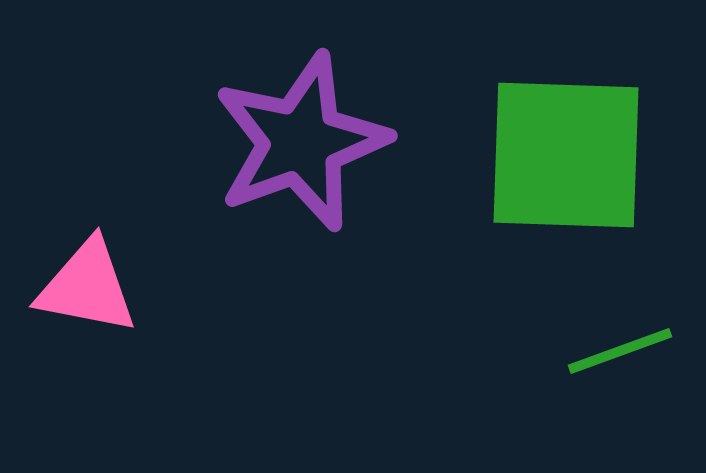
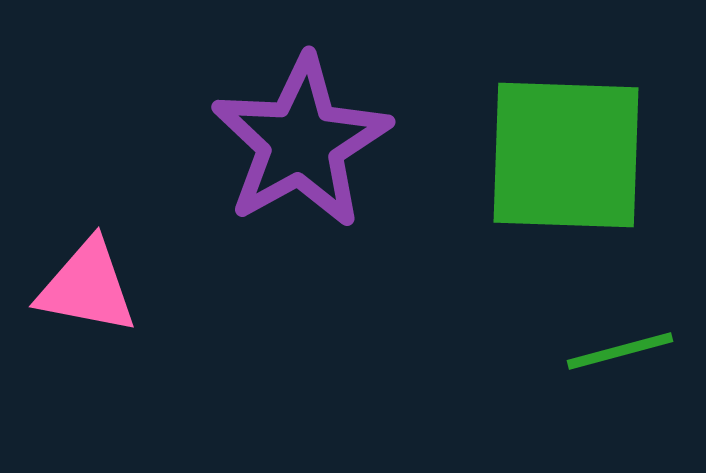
purple star: rotated 9 degrees counterclockwise
green line: rotated 5 degrees clockwise
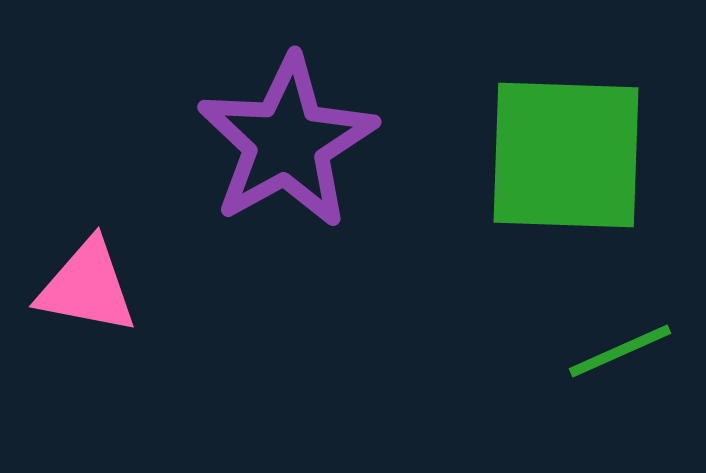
purple star: moved 14 px left
green line: rotated 9 degrees counterclockwise
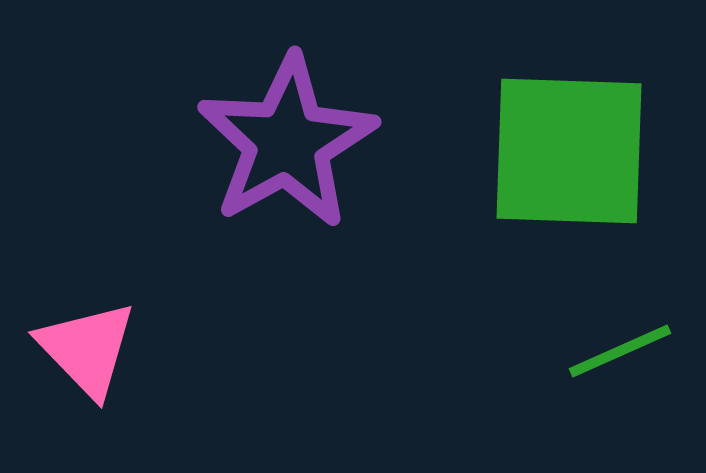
green square: moved 3 px right, 4 px up
pink triangle: moved 62 px down; rotated 35 degrees clockwise
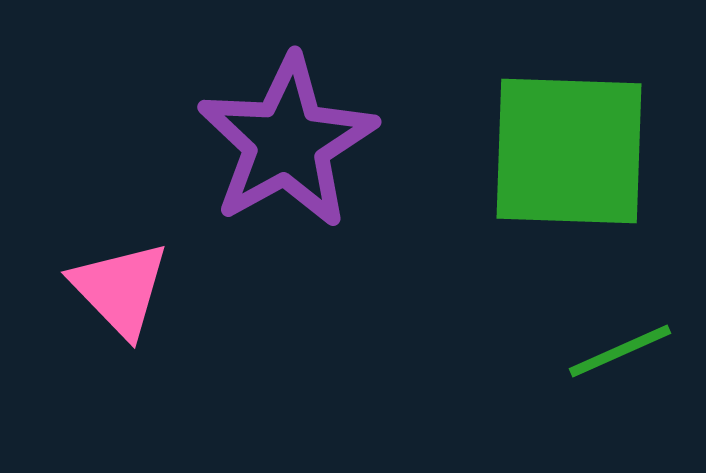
pink triangle: moved 33 px right, 60 px up
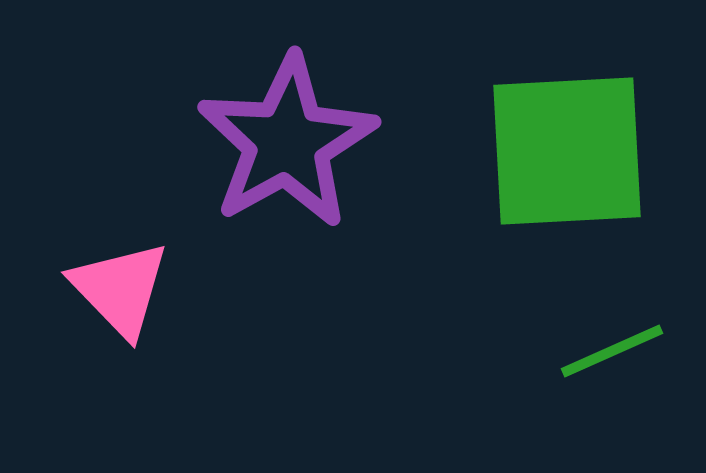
green square: moved 2 px left; rotated 5 degrees counterclockwise
green line: moved 8 px left
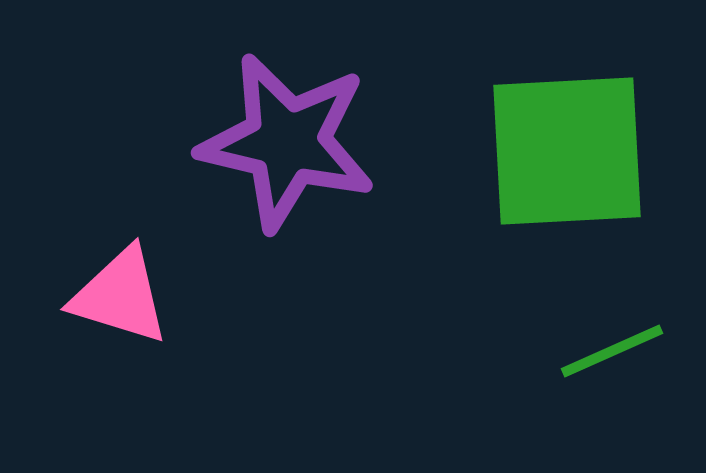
purple star: rotated 30 degrees counterclockwise
pink triangle: moved 7 px down; rotated 29 degrees counterclockwise
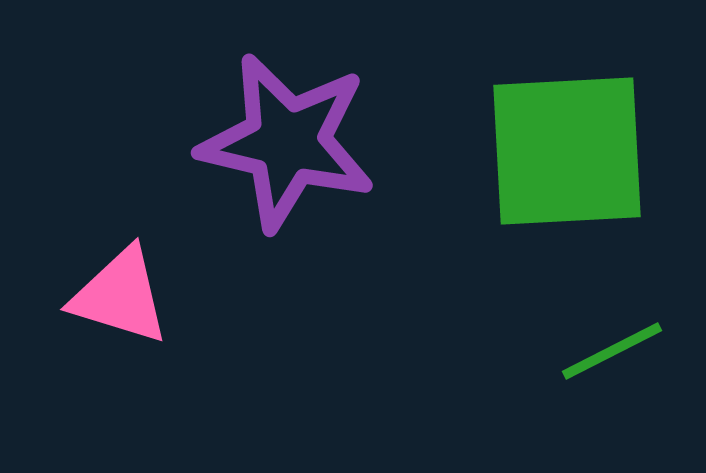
green line: rotated 3 degrees counterclockwise
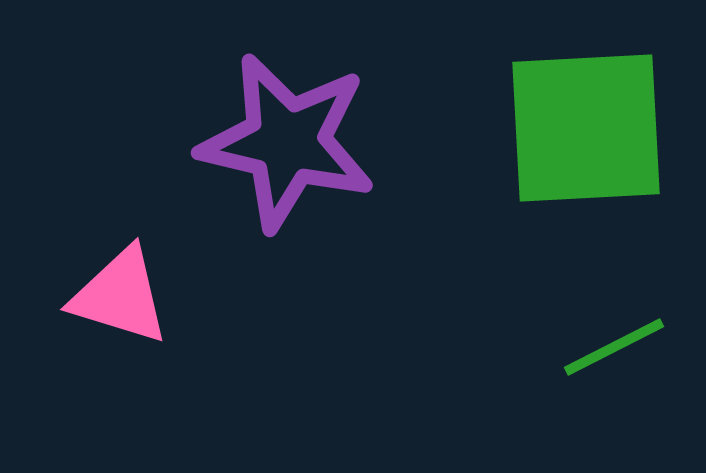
green square: moved 19 px right, 23 px up
green line: moved 2 px right, 4 px up
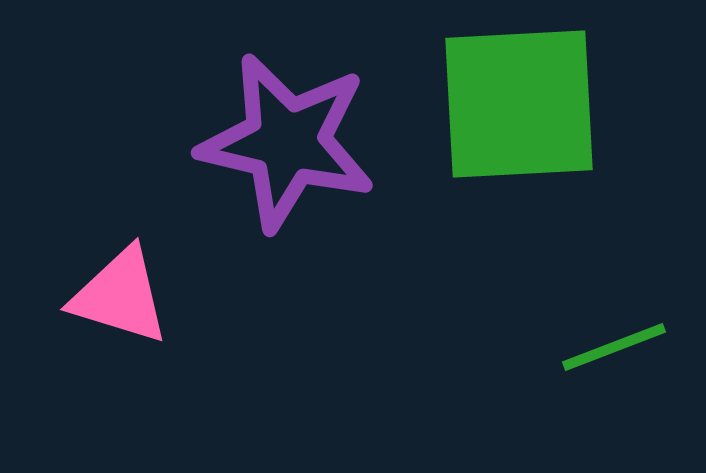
green square: moved 67 px left, 24 px up
green line: rotated 6 degrees clockwise
